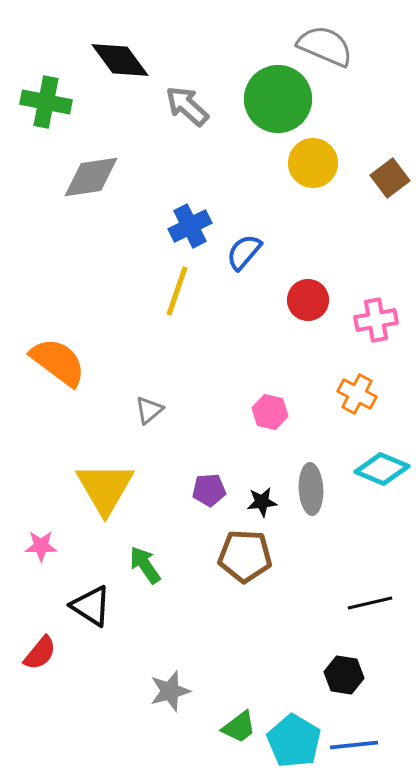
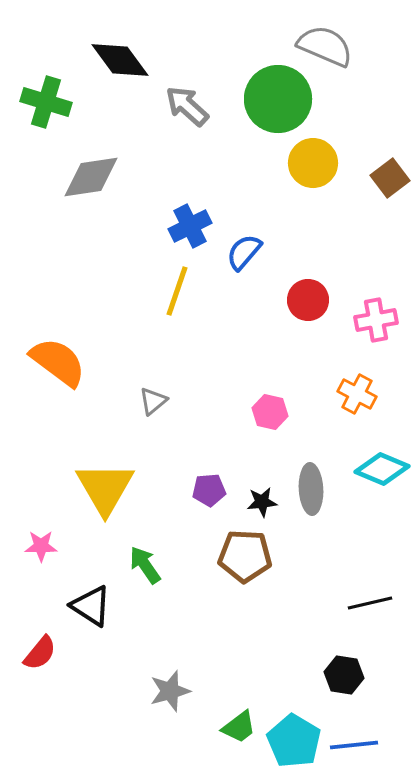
green cross: rotated 6 degrees clockwise
gray triangle: moved 4 px right, 9 px up
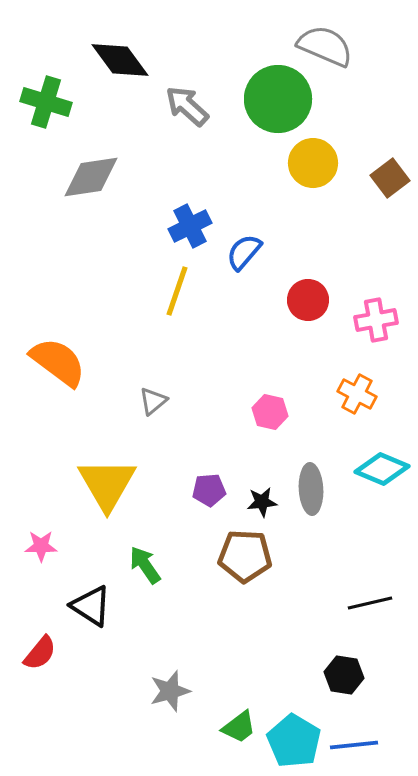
yellow triangle: moved 2 px right, 4 px up
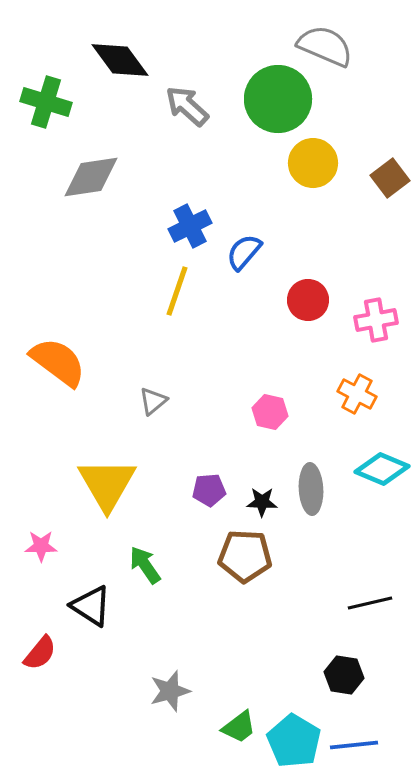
black star: rotated 8 degrees clockwise
